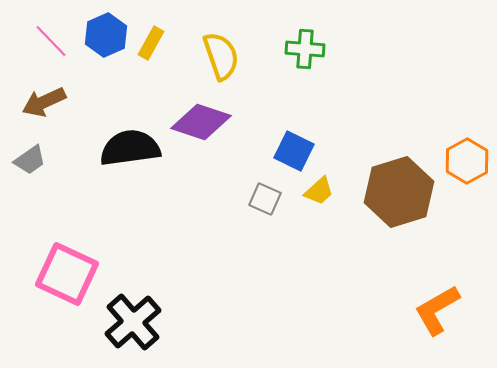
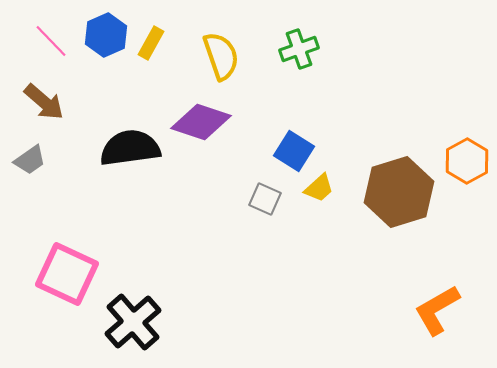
green cross: moved 6 px left; rotated 24 degrees counterclockwise
brown arrow: rotated 114 degrees counterclockwise
blue square: rotated 6 degrees clockwise
yellow trapezoid: moved 3 px up
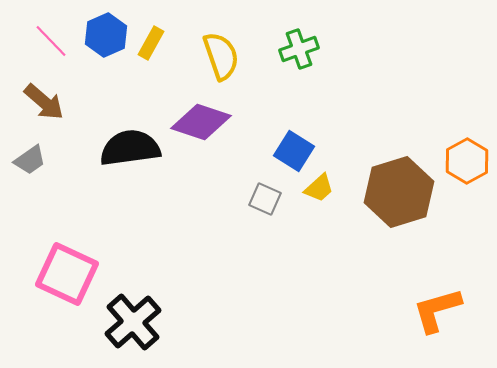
orange L-shape: rotated 14 degrees clockwise
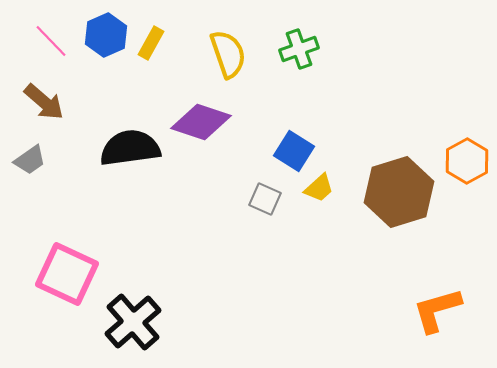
yellow semicircle: moved 7 px right, 2 px up
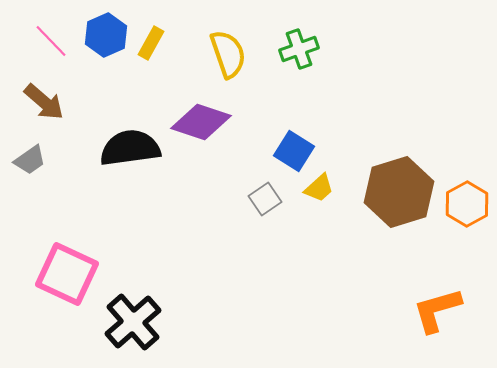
orange hexagon: moved 43 px down
gray square: rotated 32 degrees clockwise
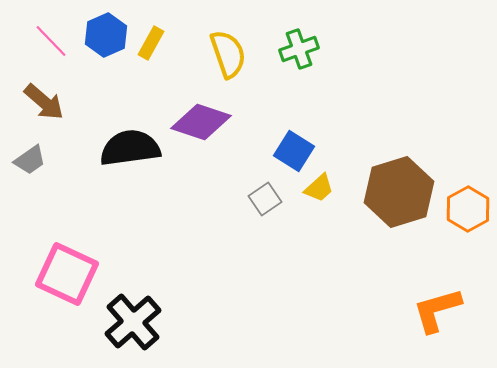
orange hexagon: moved 1 px right, 5 px down
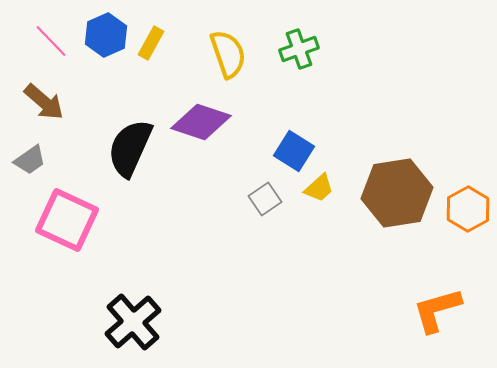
black semicircle: rotated 58 degrees counterclockwise
brown hexagon: moved 2 px left, 1 px down; rotated 8 degrees clockwise
pink square: moved 54 px up
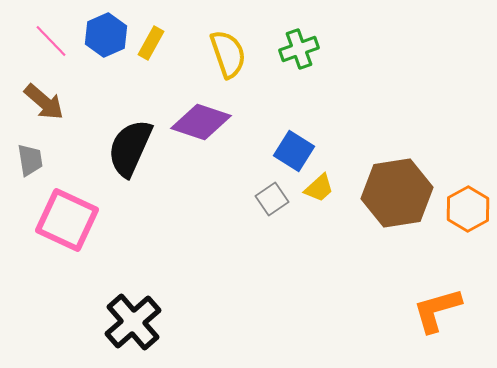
gray trapezoid: rotated 64 degrees counterclockwise
gray square: moved 7 px right
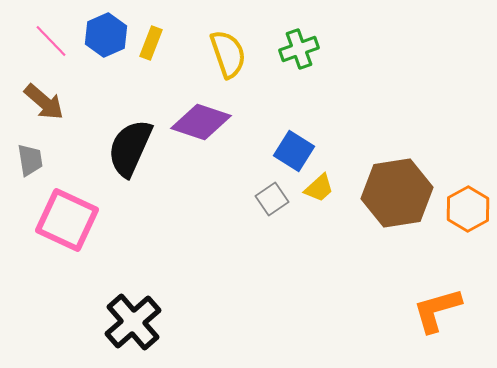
yellow rectangle: rotated 8 degrees counterclockwise
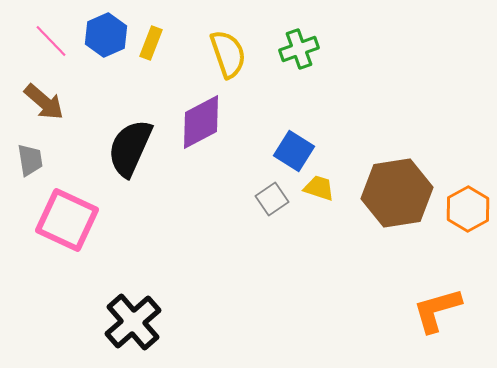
purple diamond: rotated 46 degrees counterclockwise
yellow trapezoid: rotated 120 degrees counterclockwise
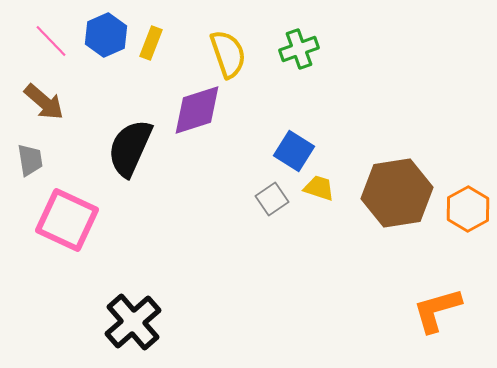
purple diamond: moved 4 px left, 12 px up; rotated 10 degrees clockwise
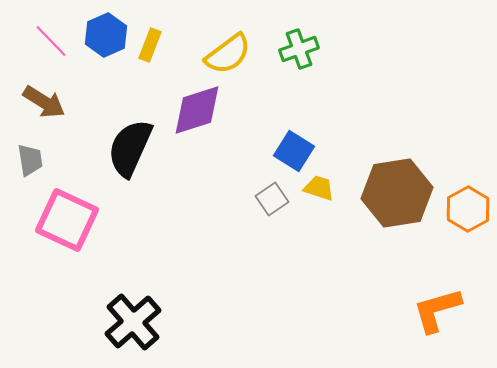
yellow rectangle: moved 1 px left, 2 px down
yellow semicircle: rotated 72 degrees clockwise
brown arrow: rotated 9 degrees counterclockwise
